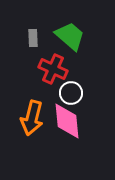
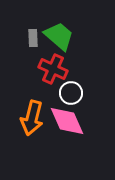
green trapezoid: moved 11 px left
pink diamond: rotated 18 degrees counterclockwise
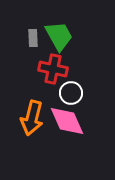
green trapezoid: rotated 20 degrees clockwise
red cross: rotated 12 degrees counterclockwise
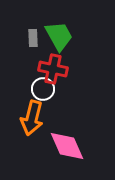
white circle: moved 28 px left, 4 px up
pink diamond: moved 25 px down
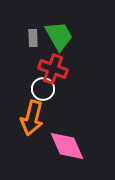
red cross: rotated 8 degrees clockwise
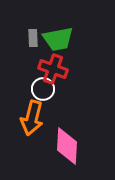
green trapezoid: moved 1 px left, 3 px down; rotated 108 degrees clockwise
pink diamond: rotated 27 degrees clockwise
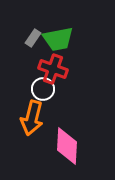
gray rectangle: rotated 36 degrees clockwise
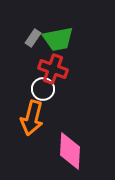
pink diamond: moved 3 px right, 5 px down
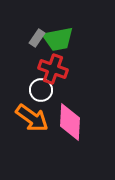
gray rectangle: moved 4 px right
white circle: moved 2 px left, 1 px down
orange arrow: rotated 68 degrees counterclockwise
pink diamond: moved 29 px up
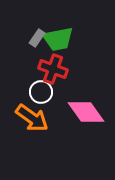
white circle: moved 2 px down
pink diamond: moved 16 px right, 10 px up; rotated 39 degrees counterclockwise
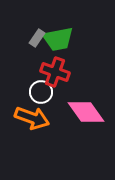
red cross: moved 2 px right, 3 px down
orange arrow: rotated 16 degrees counterclockwise
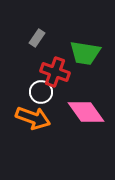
green trapezoid: moved 27 px right, 14 px down; rotated 20 degrees clockwise
orange arrow: moved 1 px right
